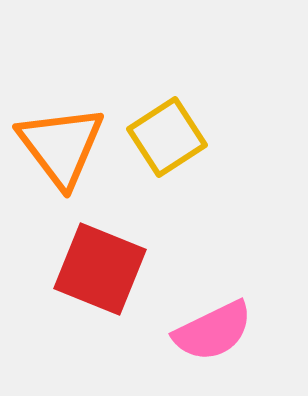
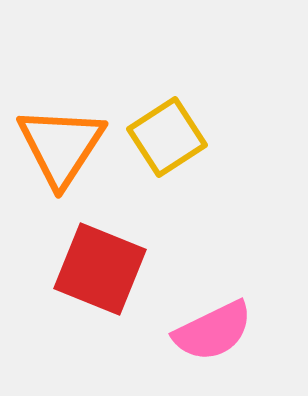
orange triangle: rotated 10 degrees clockwise
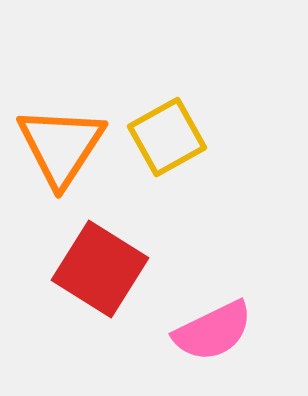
yellow square: rotated 4 degrees clockwise
red square: rotated 10 degrees clockwise
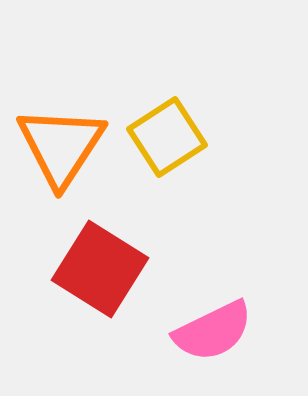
yellow square: rotated 4 degrees counterclockwise
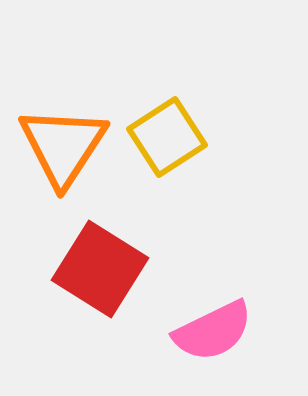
orange triangle: moved 2 px right
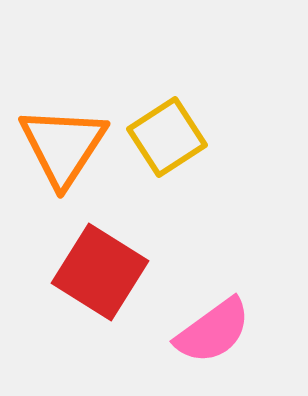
red square: moved 3 px down
pink semicircle: rotated 10 degrees counterclockwise
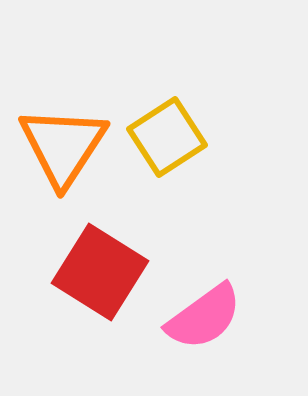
pink semicircle: moved 9 px left, 14 px up
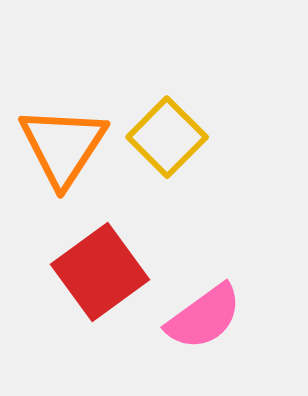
yellow square: rotated 12 degrees counterclockwise
red square: rotated 22 degrees clockwise
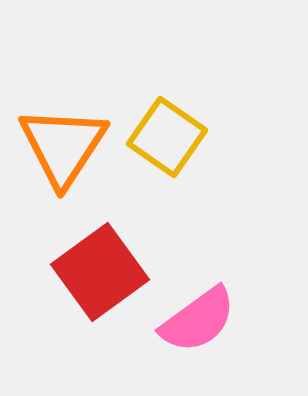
yellow square: rotated 10 degrees counterclockwise
pink semicircle: moved 6 px left, 3 px down
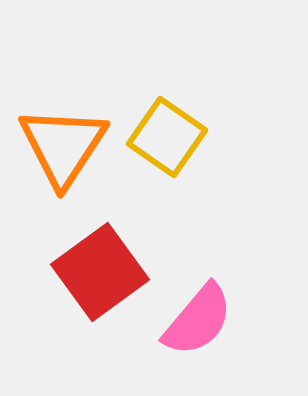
pink semicircle: rotated 14 degrees counterclockwise
